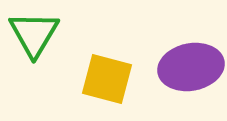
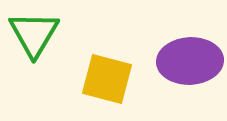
purple ellipse: moved 1 px left, 6 px up; rotated 8 degrees clockwise
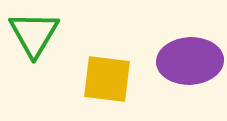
yellow square: rotated 8 degrees counterclockwise
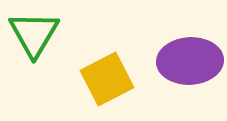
yellow square: rotated 34 degrees counterclockwise
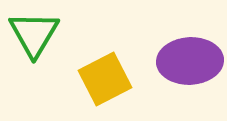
yellow square: moved 2 px left
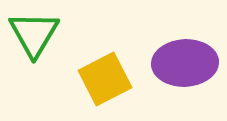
purple ellipse: moved 5 px left, 2 px down
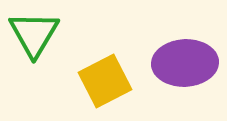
yellow square: moved 2 px down
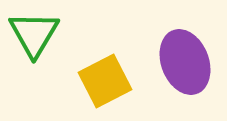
purple ellipse: moved 1 px up; rotated 72 degrees clockwise
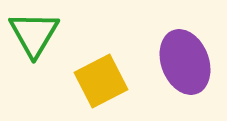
yellow square: moved 4 px left
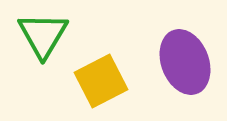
green triangle: moved 9 px right, 1 px down
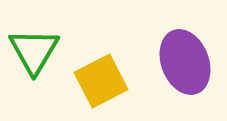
green triangle: moved 9 px left, 16 px down
